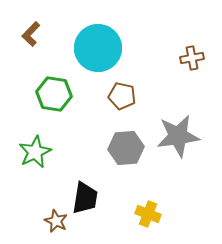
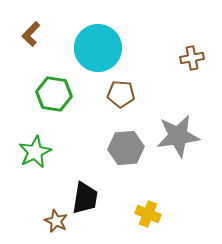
brown pentagon: moved 1 px left, 2 px up; rotated 8 degrees counterclockwise
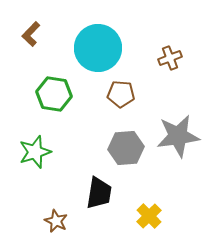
brown cross: moved 22 px left; rotated 10 degrees counterclockwise
green star: rotated 8 degrees clockwise
black trapezoid: moved 14 px right, 5 px up
yellow cross: moved 1 px right, 2 px down; rotated 25 degrees clockwise
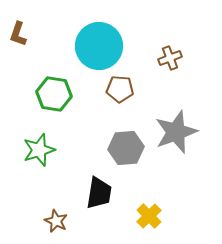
brown L-shape: moved 13 px left; rotated 25 degrees counterclockwise
cyan circle: moved 1 px right, 2 px up
brown pentagon: moved 1 px left, 5 px up
gray star: moved 2 px left, 4 px up; rotated 12 degrees counterclockwise
green star: moved 4 px right, 2 px up
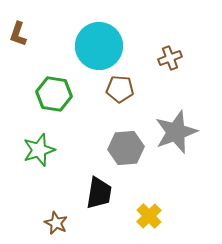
brown star: moved 2 px down
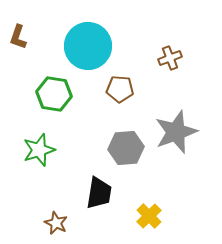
brown L-shape: moved 3 px down
cyan circle: moved 11 px left
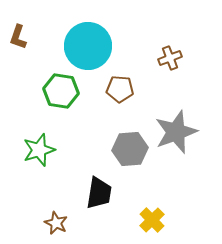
green hexagon: moved 7 px right, 3 px up
gray hexagon: moved 4 px right, 1 px down
yellow cross: moved 3 px right, 4 px down
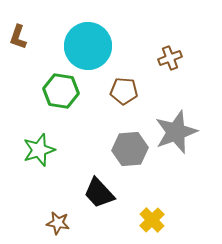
brown pentagon: moved 4 px right, 2 px down
black trapezoid: rotated 128 degrees clockwise
brown star: moved 2 px right; rotated 15 degrees counterclockwise
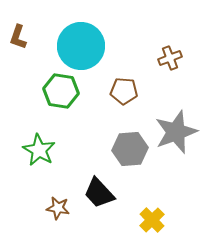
cyan circle: moved 7 px left
green star: rotated 24 degrees counterclockwise
brown star: moved 15 px up
